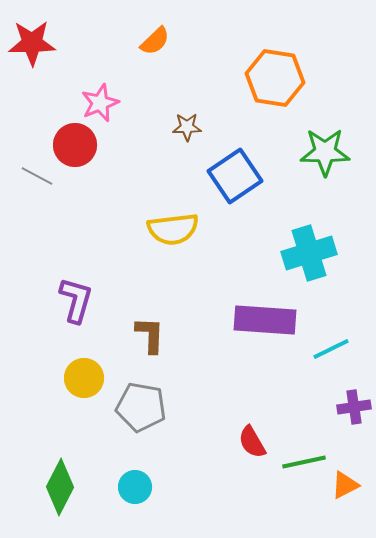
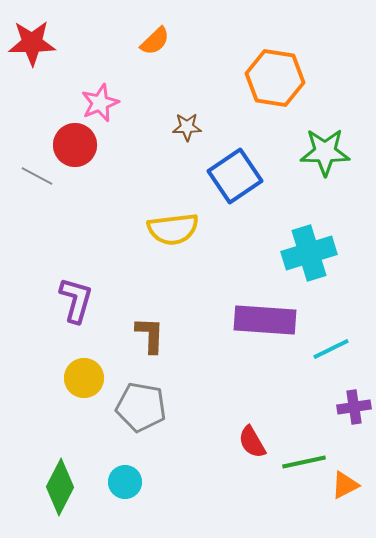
cyan circle: moved 10 px left, 5 px up
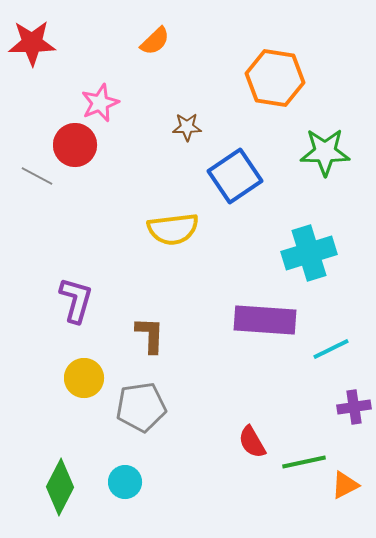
gray pentagon: rotated 18 degrees counterclockwise
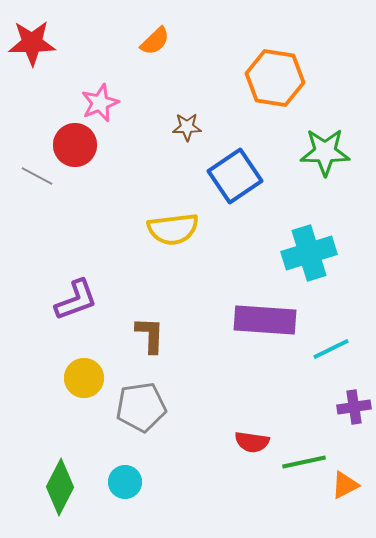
purple L-shape: rotated 54 degrees clockwise
red semicircle: rotated 52 degrees counterclockwise
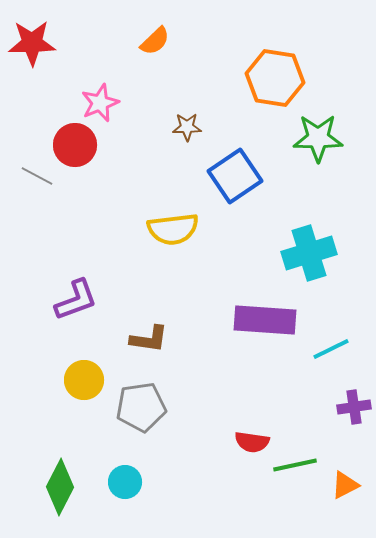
green star: moved 7 px left, 14 px up
brown L-shape: moved 1 px left, 4 px down; rotated 96 degrees clockwise
yellow circle: moved 2 px down
green line: moved 9 px left, 3 px down
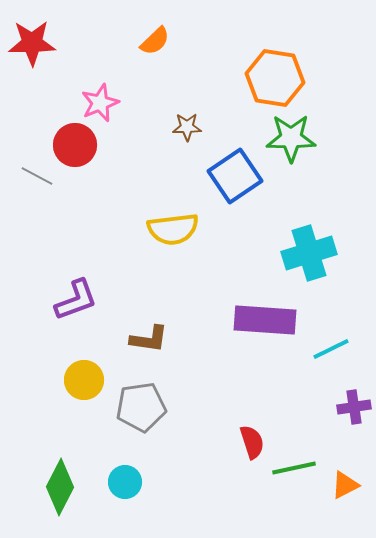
green star: moved 27 px left
red semicircle: rotated 116 degrees counterclockwise
green line: moved 1 px left, 3 px down
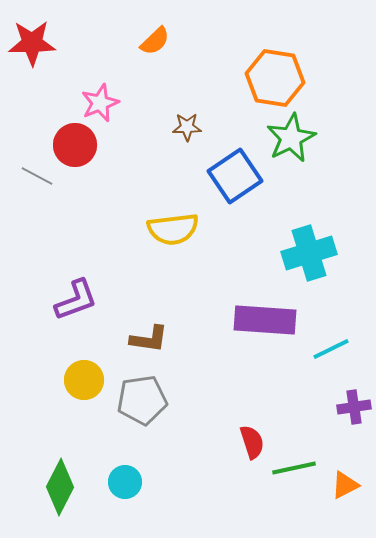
green star: rotated 27 degrees counterclockwise
gray pentagon: moved 1 px right, 7 px up
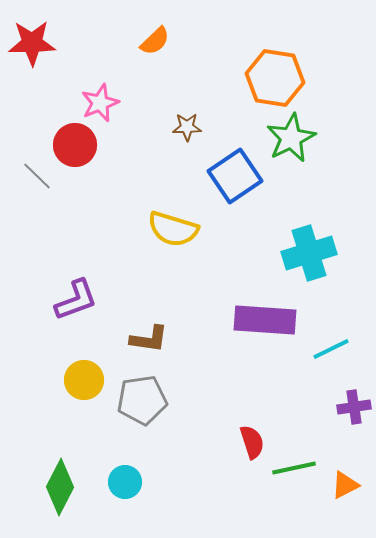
gray line: rotated 16 degrees clockwise
yellow semicircle: rotated 24 degrees clockwise
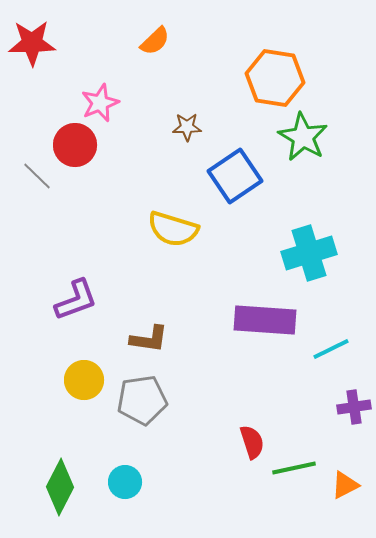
green star: moved 12 px right, 1 px up; rotated 15 degrees counterclockwise
